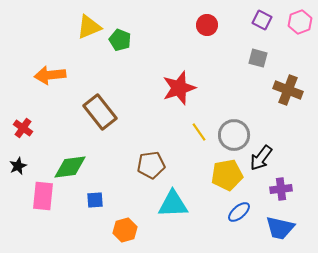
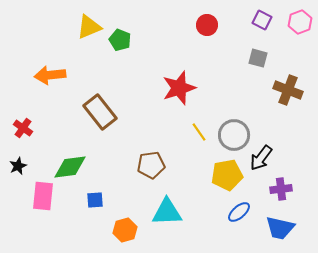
cyan triangle: moved 6 px left, 8 px down
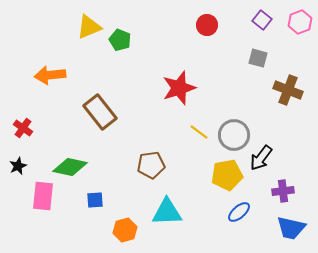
purple square: rotated 12 degrees clockwise
yellow line: rotated 18 degrees counterclockwise
green diamond: rotated 20 degrees clockwise
purple cross: moved 2 px right, 2 px down
blue trapezoid: moved 11 px right
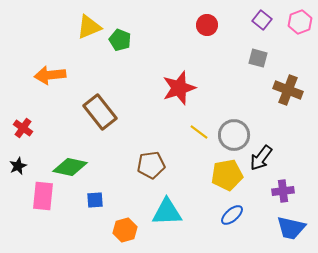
blue ellipse: moved 7 px left, 3 px down
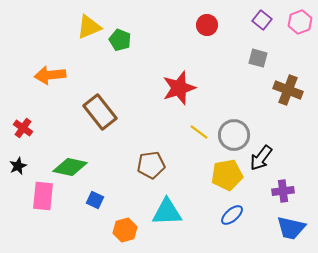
blue square: rotated 30 degrees clockwise
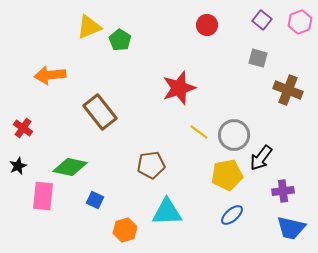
green pentagon: rotated 10 degrees clockwise
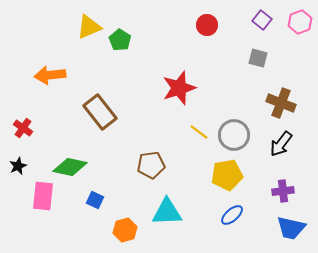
brown cross: moved 7 px left, 13 px down
black arrow: moved 20 px right, 14 px up
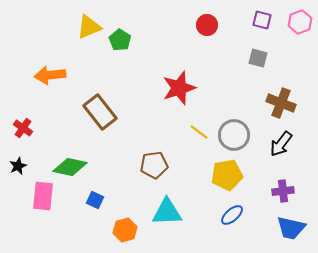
purple square: rotated 24 degrees counterclockwise
brown pentagon: moved 3 px right
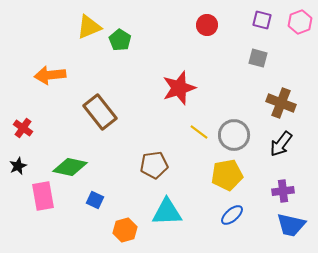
pink rectangle: rotated 16 degrees counterclockwise
blue trapezoid: moved 3 px up
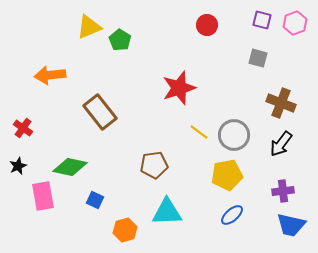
pink hexagon: moved 5 px left, 1 px down
